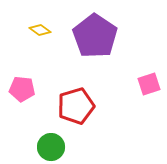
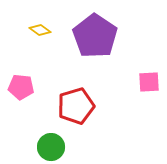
pink square: moved 2 px up; rotated 15 degrees clockwise
pink pentagon: moved 1 px left, 2 px up
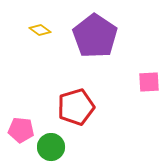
pink pentagon: moved 43 px down
red pentagon: moved 1 px down
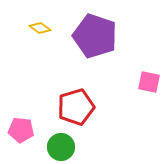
yellow diamond: moved 2 px up
purple pentagon: rotated 15 degrees counterclockwise
pink square: rotated 15 degrees clockwise
green circle: moved 10 px right
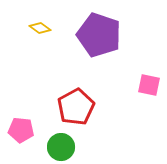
purple pentagon: moved 4 px right, 1 px up
pink square: moved 3 px down
red pentagon: rotated 12 degrees counterclockwise
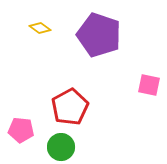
red pentagon: moved 6 px left
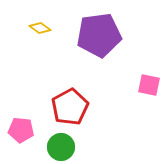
purple pentagon: rotated 27 degrees counterclockwise
